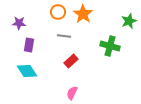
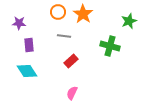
purple rectangle: rotated 16 degrees counterclockwise
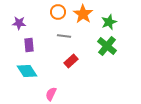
green star: moved 20 px left, 1 px down
green cross: moved 3 px left; rotated 24 degrees clockwise
pink semicircle: moved 21 px left, 1 px down
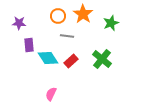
orange circle: moved 4 px down
green star: moved 2 px right, 1 px down
gray line: moved 3 px right
green cross: moved 5 px left, 13 px down
cyan diamond: moved 21 px right, 13 px up
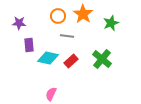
cyan diamond: rotated 45 degrees counterclockwise
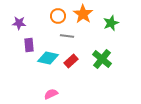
pink semicircle: rotated 40 degrees clockwise
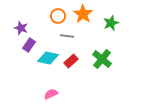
purple star: moved 2 px right, 5 px down; rotated 16 degrees clockwise
purple rectangle: rotated 40 degrees clockwise
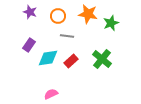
orange star: moved 5 px right; rotated 24 degrees counterclockwise
purple star: moved 9 px right, 16 px up
cyan diamond: rotated 20 degrees counterclockwise
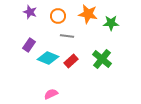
green star: rotated 21 degrees clockwise
cyan diamond: rotated 30 degrees clockwise
